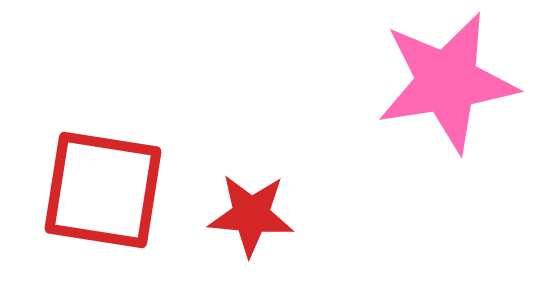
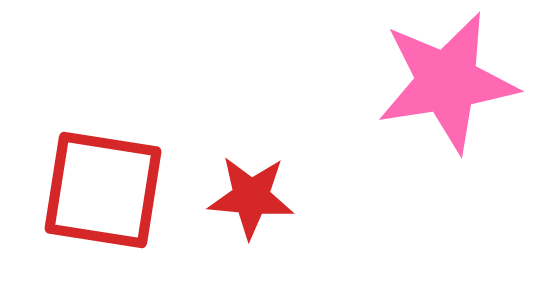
red star: moved 18 px up
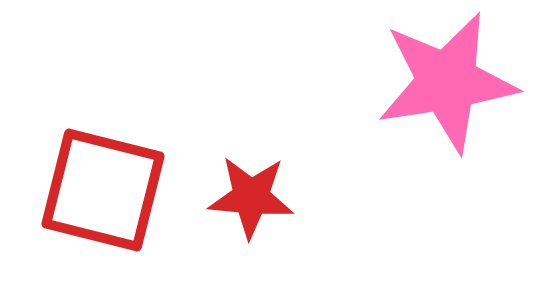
red square: rotated 5 degrees clockwise
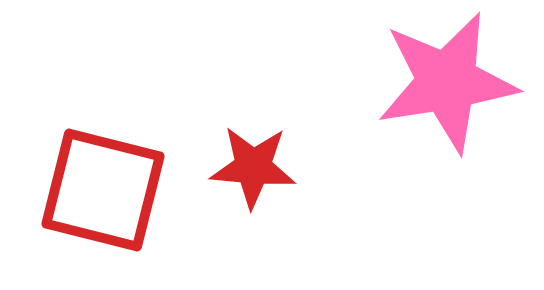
red star: moved 2 px right, 30 px up
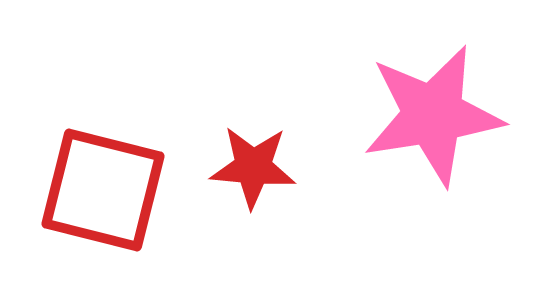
pink star: moved 14 px left, 33 px down
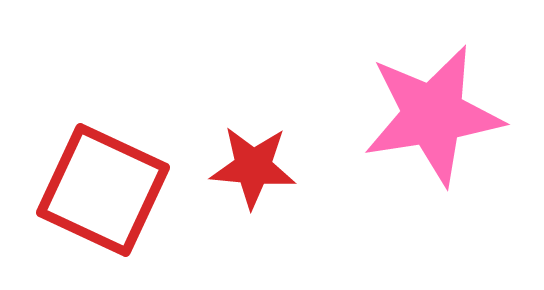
red square: rotated 11 degrees clockwise
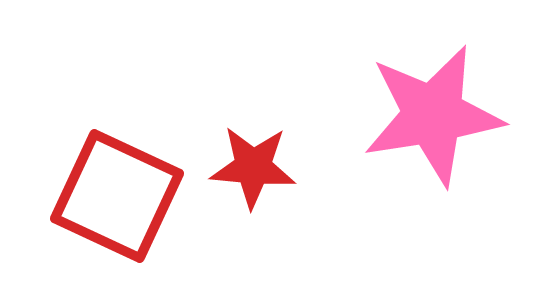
red square: moved 14 px right, 6 px down
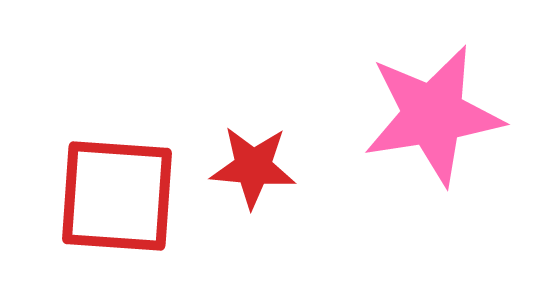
red square: rotated 21 degrees counterclockwise
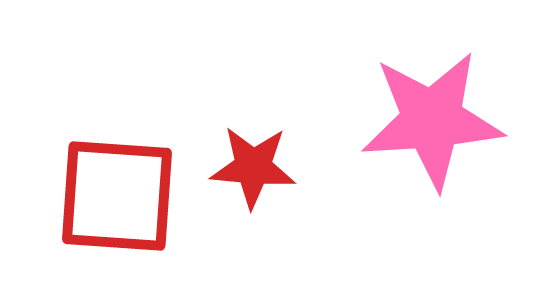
pink star: moved 1 px left, 5 px down; rotated 5 degrees clockwise
